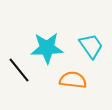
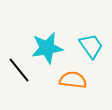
cyan star: rotated 8 degrees counterclockwise
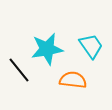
cyan star: moved 1 px down
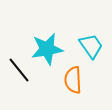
orange semicircle: rotated 100 degrees counterclockwise
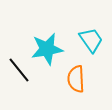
cyan trapezoid: moved 6 px up
orange semicircle: moved 3 px right, 1 px up
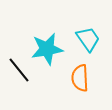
cyan trapezoid: moved 3 px left, 1 px up
orange semicircle: moved 4 px right, 1 px up
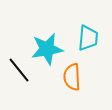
cyan trapezoid: moved 1 px up; rotated 40 degrees clockwise
orange semicircle: moved 8 px left, 1 px up
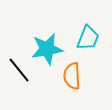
cyan trapezoid: rotated 16 degrees clockwise
orange semicircle: moved 1 px up
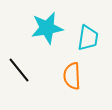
cyan trapezoid: rotated 12 degrees counterclockwise
cyan star: moved 21 px up
